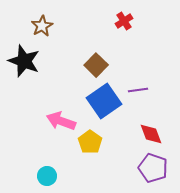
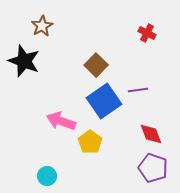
red cross: moved 23 px right, 12 px down; rotated 30 degrees counterclockwise
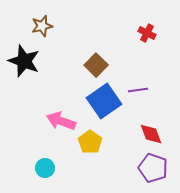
brown star: rotated 15 degrees clockwise
cyan circle: moved 2 px left, 8 px up
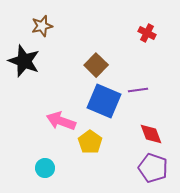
blue square: rotated 32 degrees counterclockwise
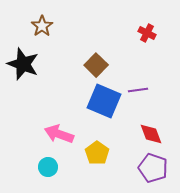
brown star: rotated 20 degrees counterclockwise
black star: moved 1 px left, 3 px down
pink arrow: moved 2 px left, 13 px down
yellow pentagon: moved 7 px right, 11 px down
cyan circle: moved 3 px right, 1 px up
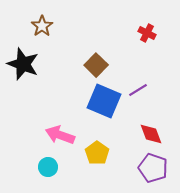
purple line: rotated 24 degrees counterclockwise
pink arrow: moved 1 px right, 1 px down
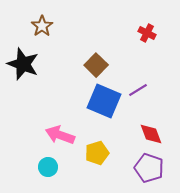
yellow pentagon: rotated 20 degrees clockwise
purple pentagon: moved 4 px left
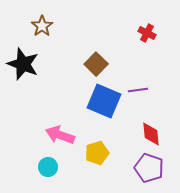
brown square: moved 1 px up
purple line: rotated 24 degrees clockwise
red diamond: rotated 15 degrees clockwise
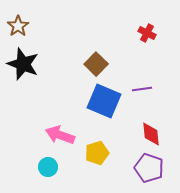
brown star: moved 24 px left
purple line: moved 4 px right, 1 px up
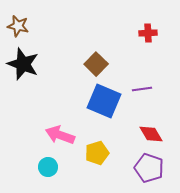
brown star: rotated 25 degrees counterclockwise
red cross: moved 1 px right; rotated 30 degrees counterclockwise
red diamond: rotated 25 degrees counterclockwise
